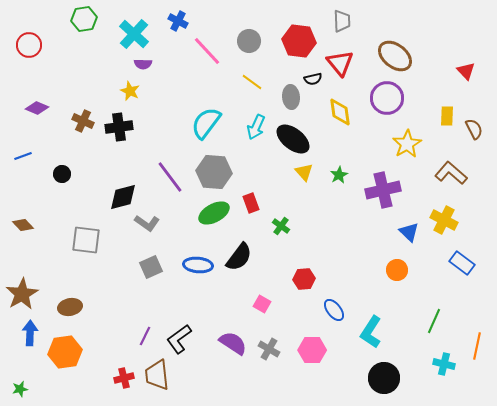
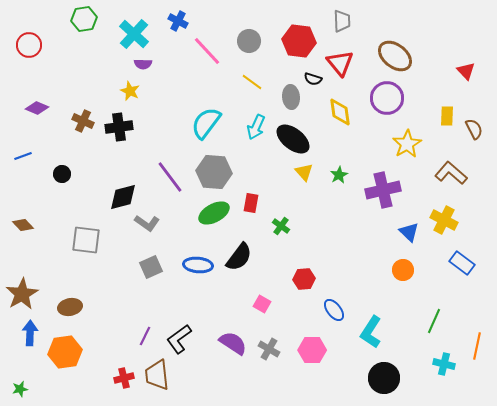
black semicircle at (313, 79): rotated 30 degrees clockwise
red rectangle at (251, 203): rotated 30 degrees clockwise
orange circle at (397, 270): moved 6 px right
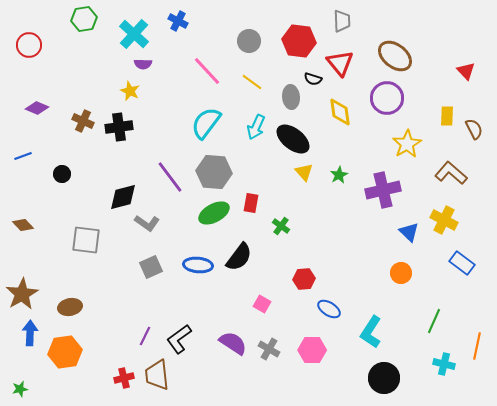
pink line at (207, 51): moved 20 px down
orange circle at (403, 270): moved 2 px left, 3 px down
blue ellipse at (334, 310): moved 5 px left, 1 px up; rotated 20 degrees counterclockwise
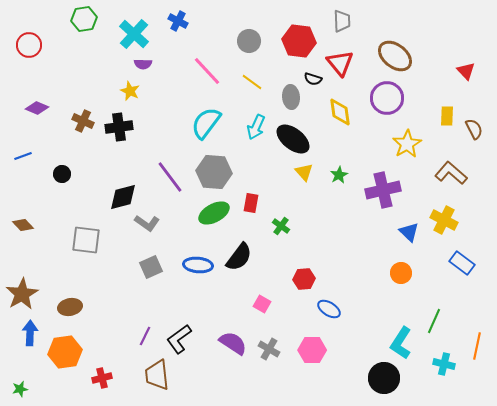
cyan L-shape at (371, 332): moved 30 px right, 11 px down
red cross at (124, 378): moved 22 px left
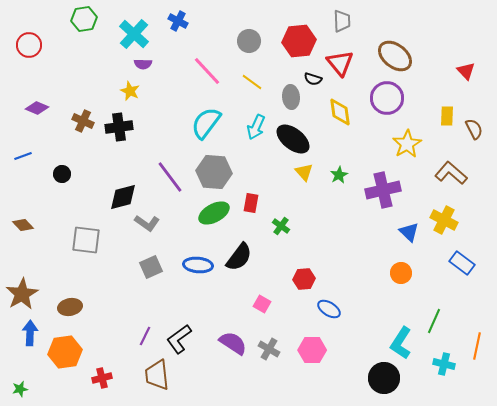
red hexagon at (299, 41): rotated 12 degrees counterclockwise
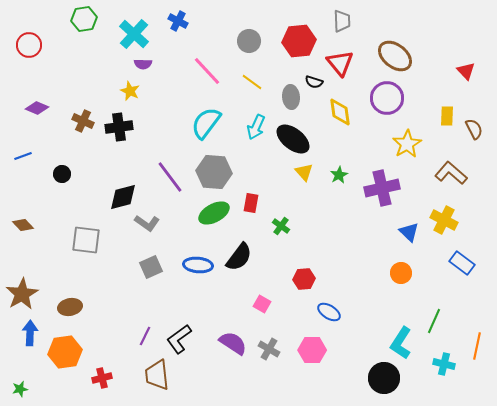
black semicircle at (313, 79): moved 1 px right, 3 px down
purple cross at (383, 190): moved 1 px left, 2 px up
blue ellipse at (329, 309): moved 3 px down
